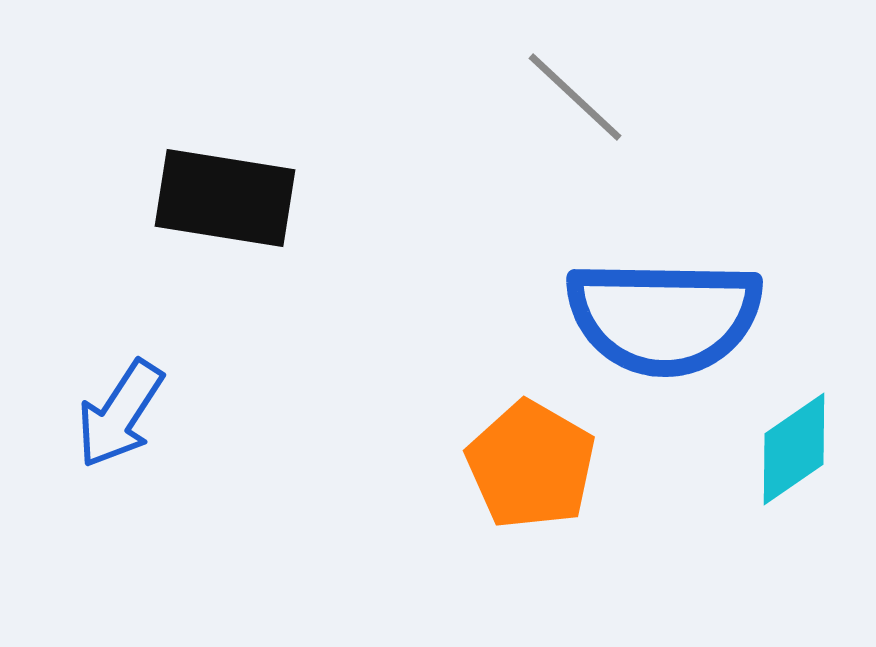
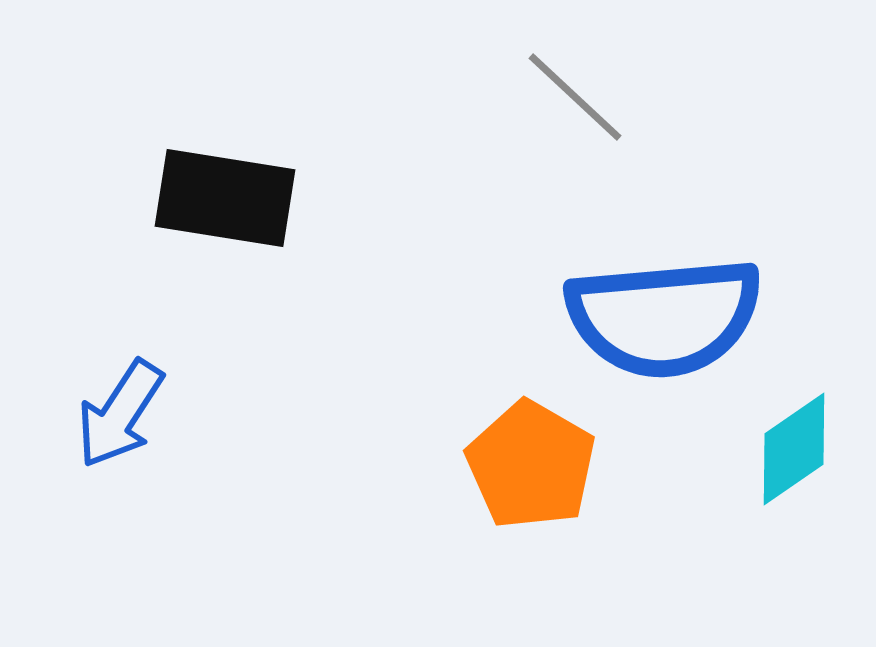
blue semicircle: rotated 6 degrees counterclockwise
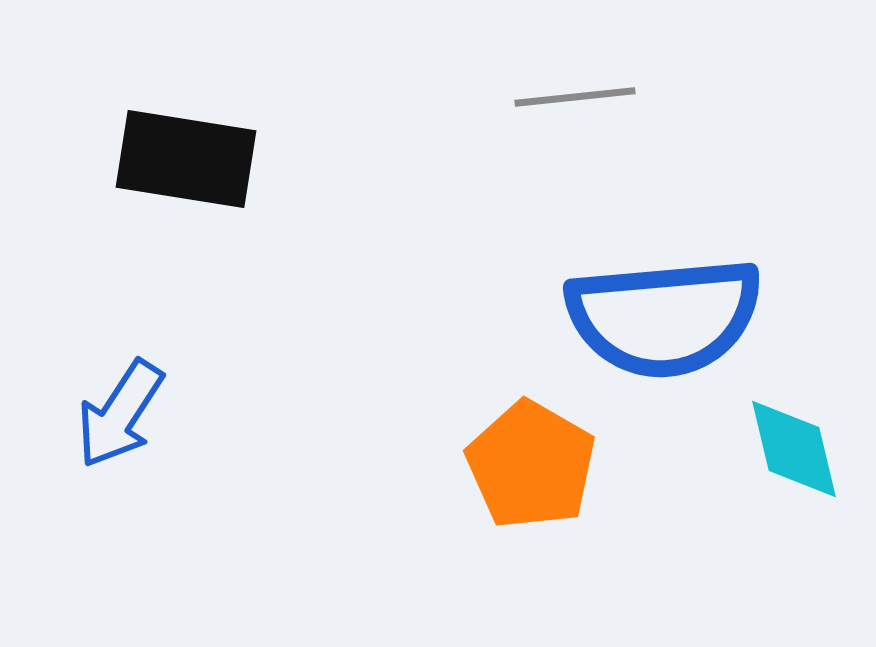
gray line: rotated 49 degrees counterclockwise
black rectangle: moved 39 px left, 39 px up
cyan diamond: rotated 69 degrees counterclockwise
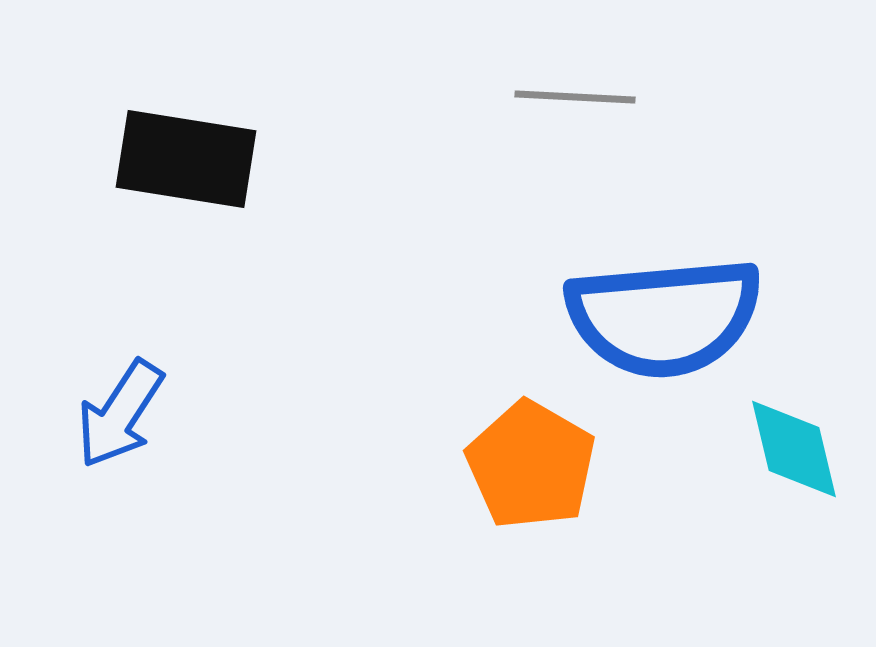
gray line: rotated 9 degrees clockwise
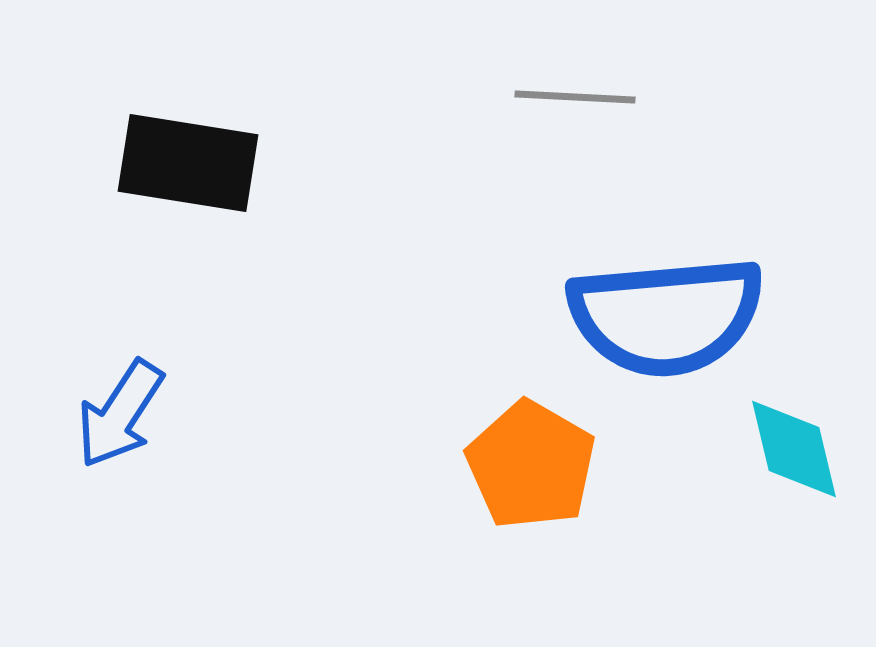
black rectangle: moved 2 px right, 4 px down
blue semicircle: moved 2 px right, 1 px up
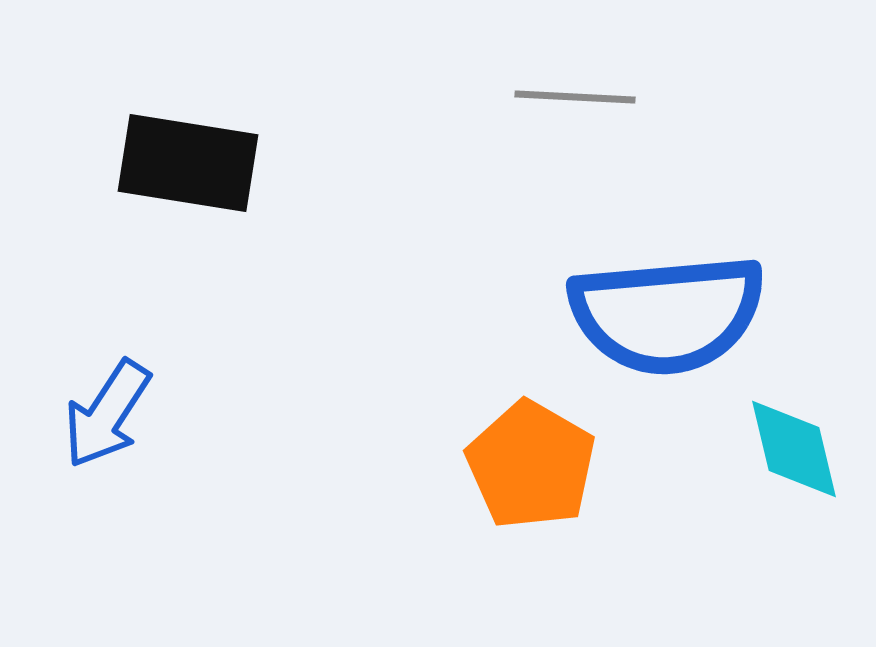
blue semicircle: moved 1 px right, 2 px up
blue arrow: moved 13 px left
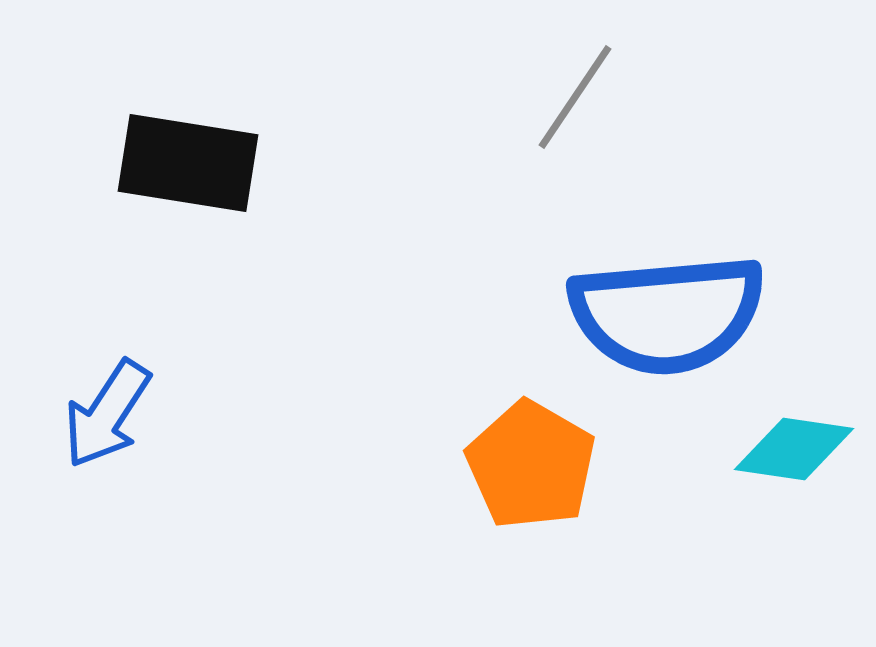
gray line: rotated 59 degrees counterclockwise
cyan diamond: rotated 68 degrees counterclockwise
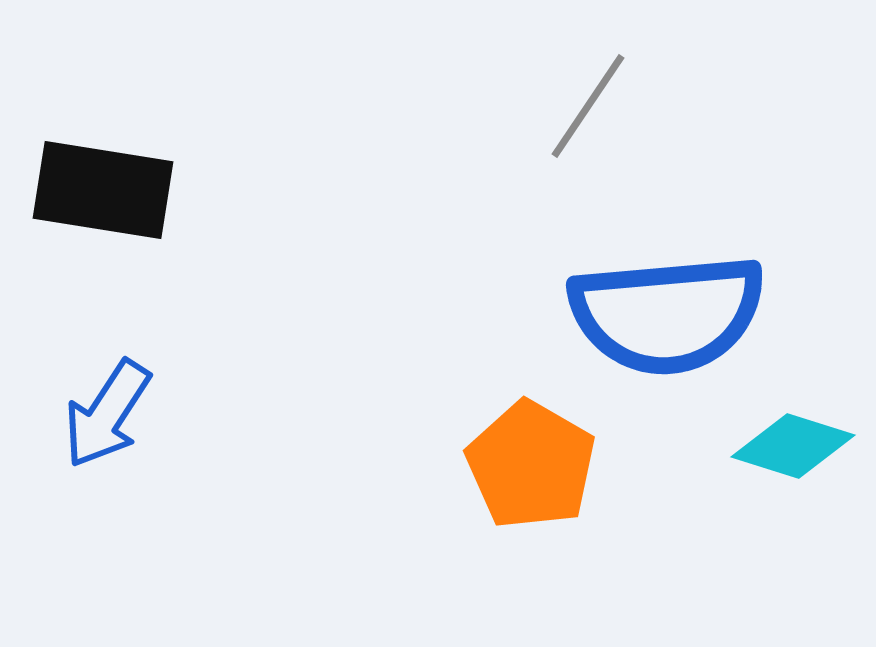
gray line: moved 13 px right, 9 px down
black rectangle: moved 85 px left, 27 px down
cyan diamond: moved 1 px left, 3 px up; rotated 9 degrees clockwise
